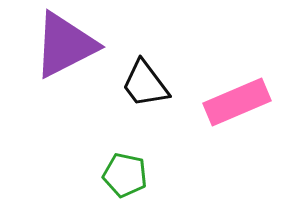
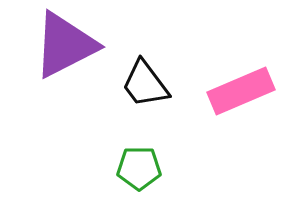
pink rectangle: moved 4 px right, 11 px up
green pentagon: moved 14 px right, 7 px up; rotated 12 degrees counterclockwise
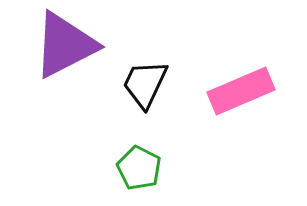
black trapezoid: rotated 62 degrees clockwise
green pentagon: rotated 27 degrees clockwise
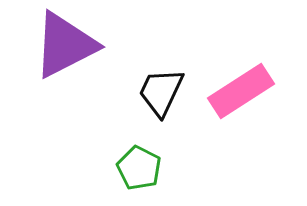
black trapezoid: moved 16 px right, 8 px down
pink rectangle: rotated 10 degrees counterclockwise
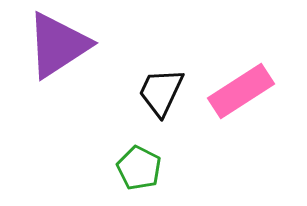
purple triangle: moved 7 px left; rotated 6 degrees counterclockwise
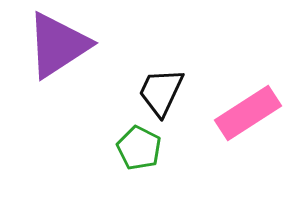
pink rectangle: moved 7 px right, 22 px down
green pentagon: moved 20 px up
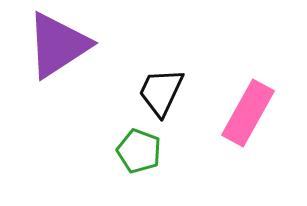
pink rectangle: rotated 28 degrees counterclockwise
green pentagon: moved 3 px down; rotated 6 degrees counterclockwise
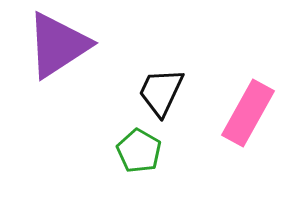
green pentagon: rotated 9 degrees clockwise
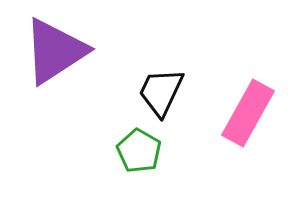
purple triangle: moved 3 px left, 6 px down
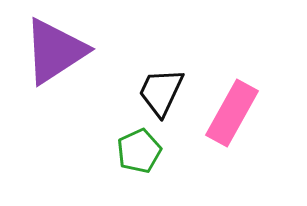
pink rectangle: moved 16 px left
green pentagon: rotated 18 degrees clockwise
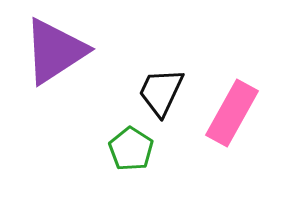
green pentagon: moved 8 px left, 2 px up; rotated 15 degrees counterclockwise
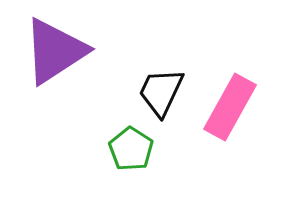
pink rectangle: moved 2 px left, 6 px up
